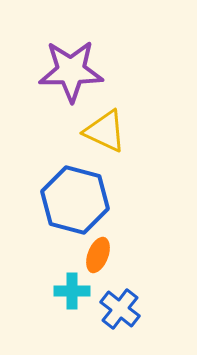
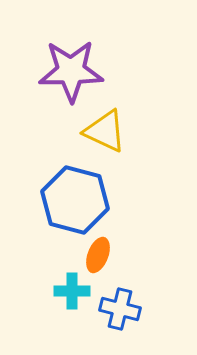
blue cross: rotated 24 degrees counterclockwise
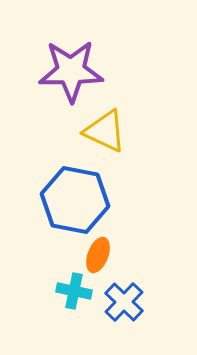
blue hexagon: rotated 4 degrees counterclockwise
cyan cross: moved 2 px right; rotated 12 degrees clockwise
blue cross: moved 4 px right, 7 px up; rotated 30 degrees clockwise
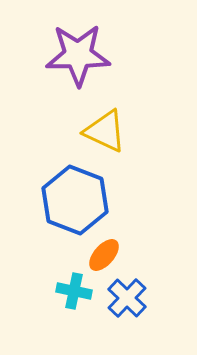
purple star: moved 7 px right, 16 px up
blue hexagon: rotated 10 degrees clockwise
orange ellipse: moved 6 px right; rotated 20 degrees clockwise
blue cross: moved 3 px right, 4 px up
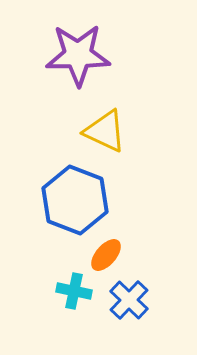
orange ellipse: moved 2 px right
blue cross: moved 2 px right, 2 px down
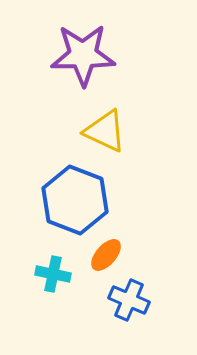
purple star: moved 5 px right
cyan cross: moved 21 px left, 17 px up
blue cross: rotated 21 degrees counterclockwise
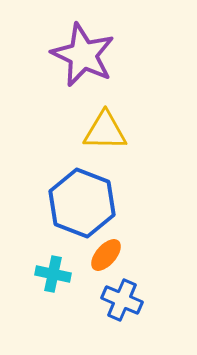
purple star: rotated 26 degrees clockwise
yellow triangle: rotated 24 degrees counterclockwise
blue hexagon: moved 7 px right, 3 px down
blue cross: moved 7 px left
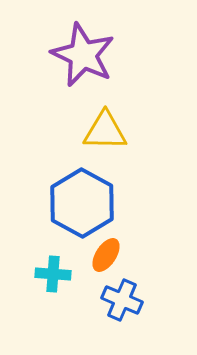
blue hexagon: rotated 8 degrees clockwise
orange ellipse: rotated 8 degrees counterclockwise
cyan cross: rotated 8 degrees counterclockwise
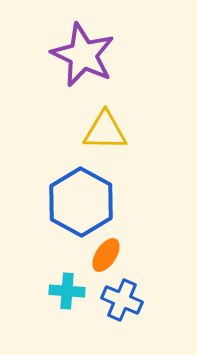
blue hexagon: moved 1 px left, 1 px up
cyan cross: moved 14 px right, 17 px down
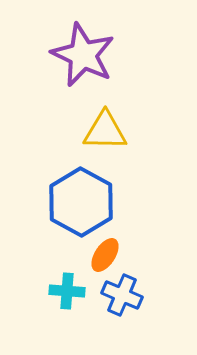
orange ellipse: moved 1 px left
blue cross: moved 5 px up
